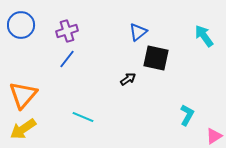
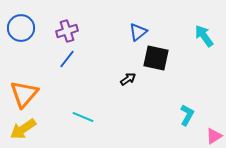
blue circle: moved 3 px down
orange triangle: moved 1 px right, 1 px up
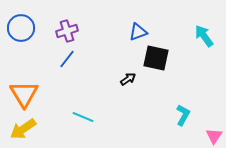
blue triangle: rotated 18 degrees clockwise
orange triangle: rotated 12 degrees counterclockwise
cyan L-shape: moved 4 px left
pink triangle: rotated 24 degrees counterclockwise
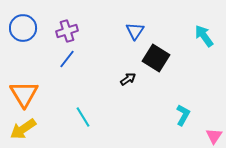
blue circle: moved 2 px right
blue triangle: moved 3 px left, 1 px up; rotated 36 degrees counterclockwise
black square: rotated 20 degrees clockwise
cyan line: rotated 35 degrees clockwise
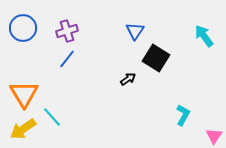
cyan line: moved 31 px left; rotated 10 degrees counterclockwise
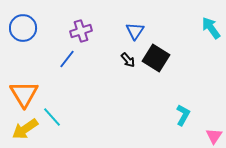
purple cross: moved 14 px right
cyan arrow: moved 7 px right, 8 px up
black arrow: moved 19 px up; rotated 84 degrees clockwise
yellow arrow: moved 2 px right
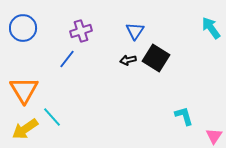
black arrow: rotated 119 degrees clockwise
orange triangle: moved 4 px up
cyan L-shape: moved 1 px right, 1 px down; rotated 45 degrees counterclockwise
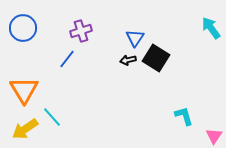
blue triangle: moved 7 px down
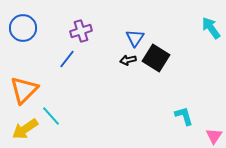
orange triangle: rotated 16 degrees clockwise
cyan line: moved 1 px left, 1 px up
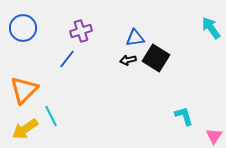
blue triangle: rotated 48 degrees clockwise
cyan line: rotated 15 degrees clockwise
